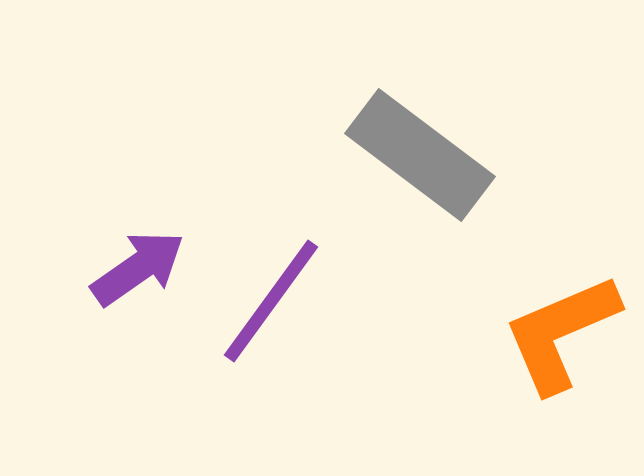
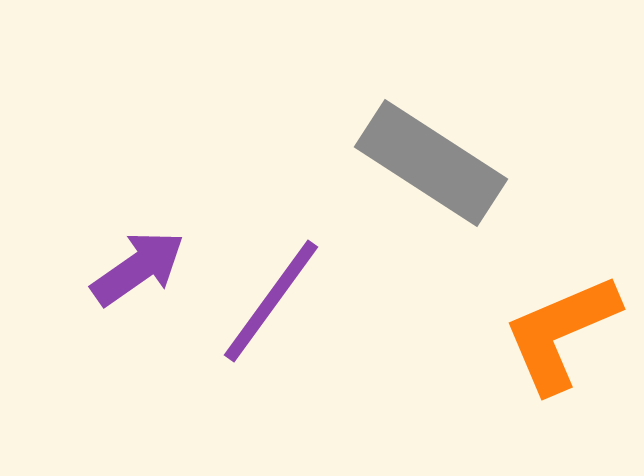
gray rectangle: moved 11 px right, 8 px down; rotated 4 degrees counterclockwise
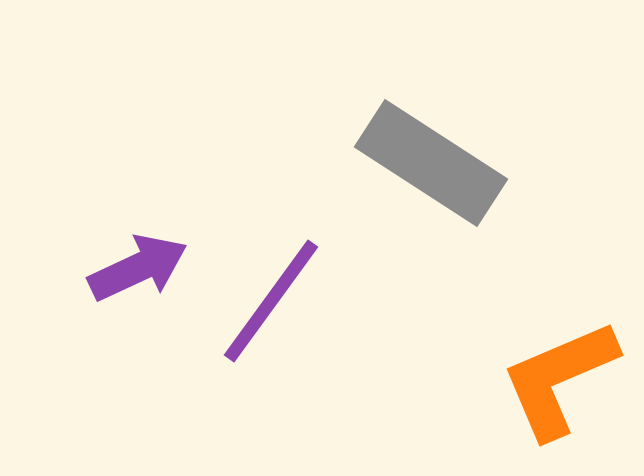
purple arrow: rotated 10 degrees clockwise
orange L-shape: moved 2 px left, 46 px down
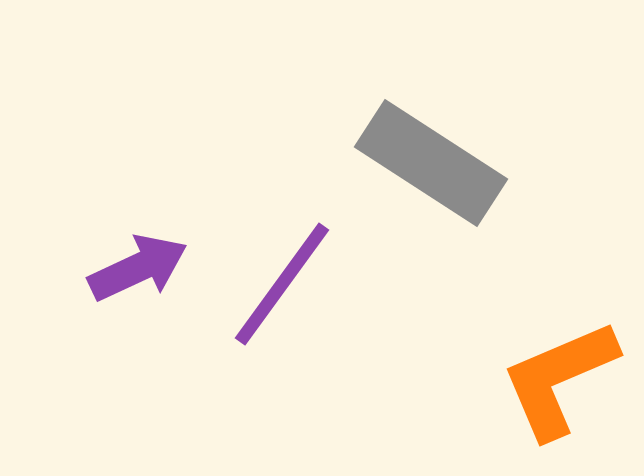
purple line: moved 11 px right, 17 px up
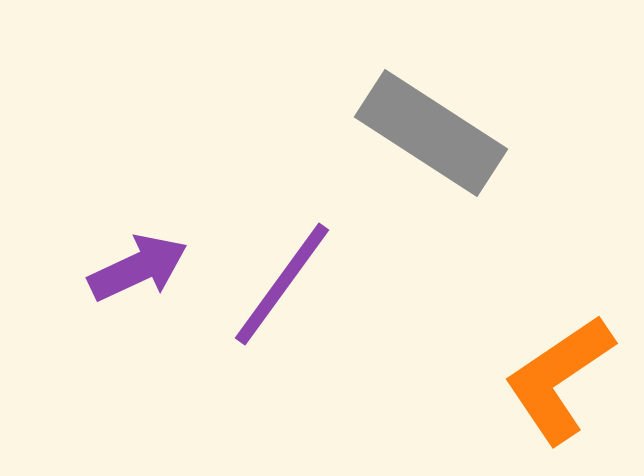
gray rectangle: moved 30 px up
orange L-shape: rotated 11 degrees counterclockwise
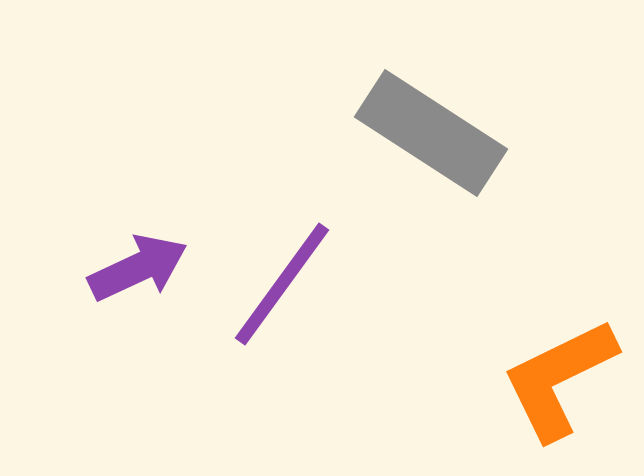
orange L-shape: rotated 8 degrees clockwise
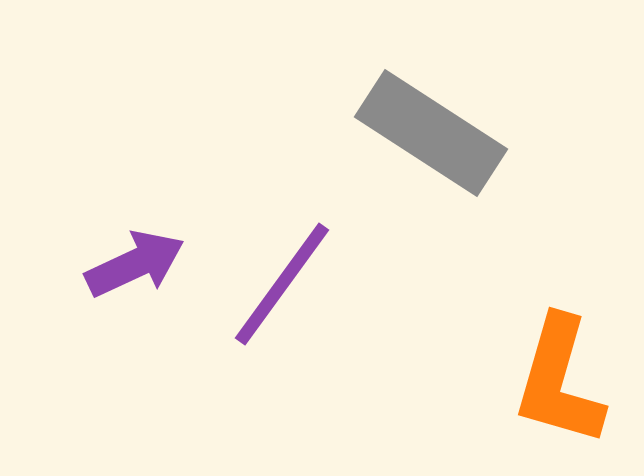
purple arrow: moved 3 px left, 4 px up
orange L-shape: moved 2 px down; rotated 48 degrees counterclockwise
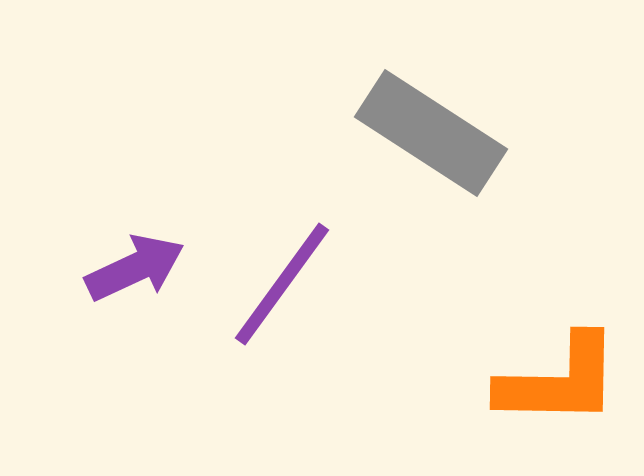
purple arrow: moved 4 px down
orange L-shape: rotated 105 degrees counterclockwise
